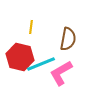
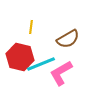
brown semicircle: rotated 50 degrees clockwise
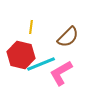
brown semicircle: moved 2 px up; rotated 15 degrees counterclockwise
red hexagon: moved 1 px right, 2 px up
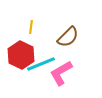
red hexagon: rotated 12 degrees clockwise
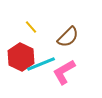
yellow line: rotated 48 degrees counterclockwise
red hexagon: moved 2 px down
pink L-shape: moved 3 px right, 1 px up
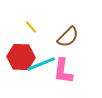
red hexagon: rotated 24 degrees counterclockwise
pink L-shape: moved 1 px left, 1 px up; rotated 52 degrees counterclockwise
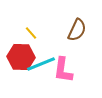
yellow line: moved 6 px down
brown semicircle: moved 9 px right, 7 px up; rotated 20 degrees counterclockwise
pink L-shape: moved 1 px up
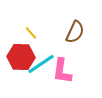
brown semicircle: moved 2 px left, 2 px down
cyan line: rotated 12 degrees counterclockwise
pink L-shape: moved 1 px left, 1 px down
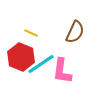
yellow line: rotated 24 degrees counterclockwise
red hexagon: rotated 20 degrees clockwise
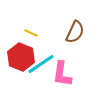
pink L-shape: moved 3 px down
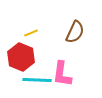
yellow line: rotated 48 degrees counterclockwise
cyan line: moved 4 px left, 16 px down; rotated 36 degrees clockwise
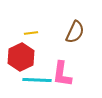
yellow line: rotated 16 degrees clockwise
red hexagon: rotated 12 degrees clockwise
